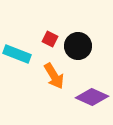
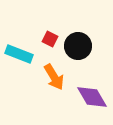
cyan rectangle: moved 2 px right
orange arrow: moved 1 px down
purple diamond: rotated 36 degrees clockwise
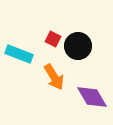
red square: moved 3 px right
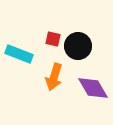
red square: rotated 14 degrees counterclockwise
orange arrow: rotated 48 degrees clockwise
purple diamond: moved 1 px right, 9 px up
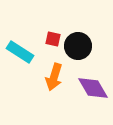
cyan rectangle: moved 1 px right, 2 px up; rotated 12 degrees clockwise
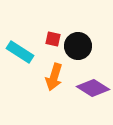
purple diamond: rotated 28 degrees counterclockwise
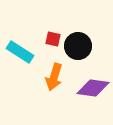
purple diamond: rotated 24 degrees counterclockwise
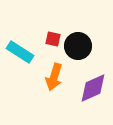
purple diamond: rotated 32 degrees counterclockwise
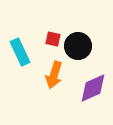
cyan rectangle: rotated 32 degrees clockwise
orange arrow: moved 2 px up
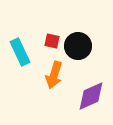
red square: moved 1 px left, 2 px down
purple diamond: moved 2 px left, 8 px down
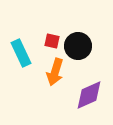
cyan rectangle: moved 1 px right, 1 px down
orange arrow: moved 1 px right, 3 px up
purple diamond: moved 2 px left, 1 px up
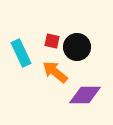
black circle: moved 1 px left, 1 px down
orange arrow: rotated 112 degrees clockwise
purple diamond: moved 4 px left; rotated 24 degrees clockwise
